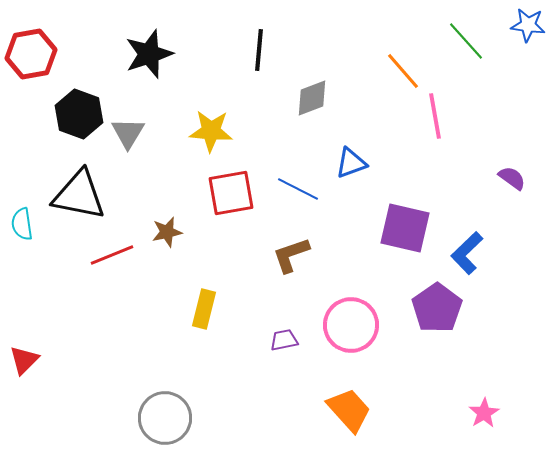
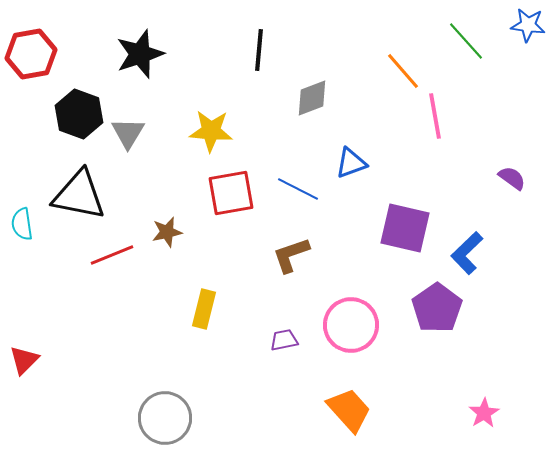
black star: moved 9 px left
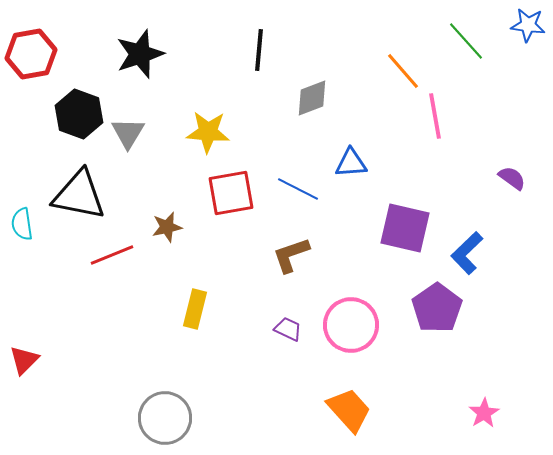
yellow star: moved 3 px left, 1 px down
blue triangle: rotated 16 degrees clockwise
brown star: moved 5 px up
yellow rectangle: moved 9 px left
purple trapezoid: moved 4 px right, 11 px up; rotated 36 degrees clockwise
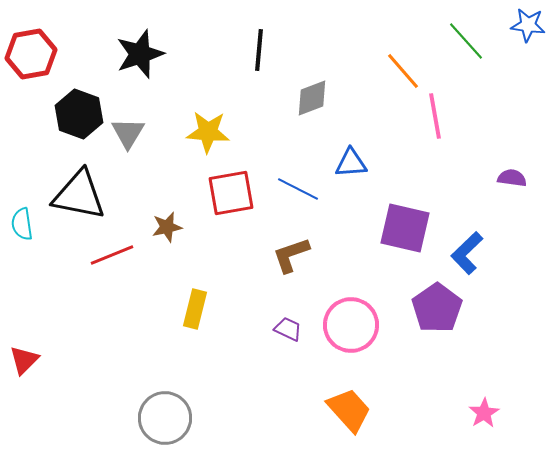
purple semicircle: rotated 28 degrees counterclockwise
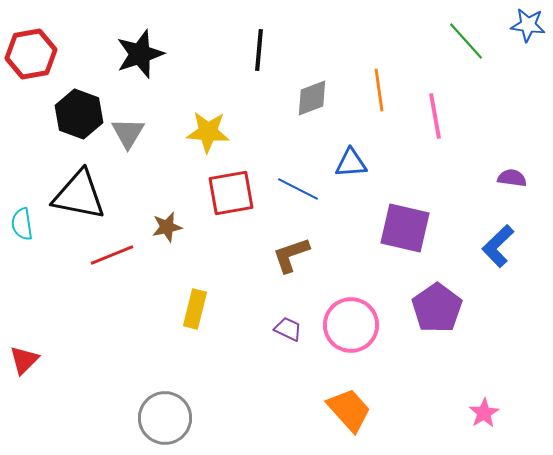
orange line: moved 24 px left, 19 px down; rotated 33 degrees clockwise
blue L-shape: moved 31 px right, 7 px up
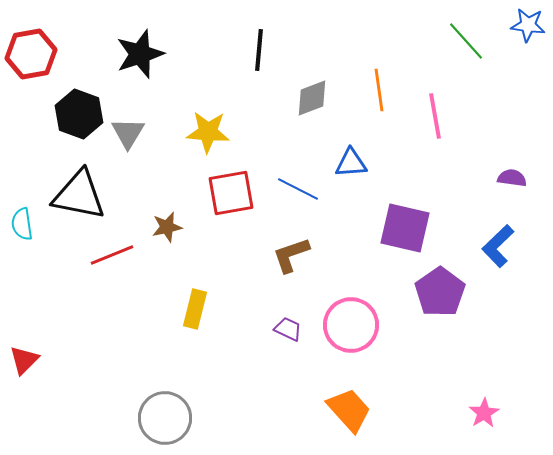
purple pentagon: moved 3 px right, 16 px up
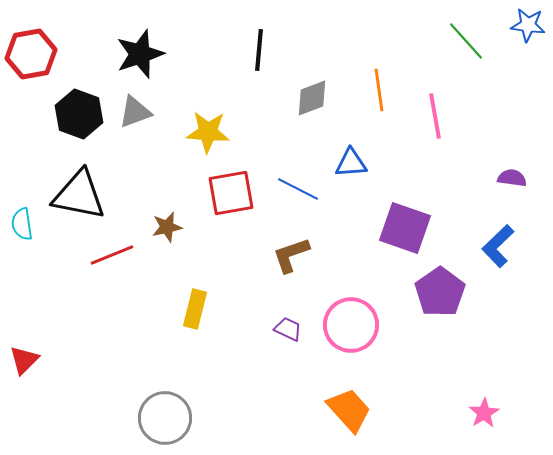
gray triangle: moved 7 px right, 21 px up; rotated 39 degrees clockwise
purple square: rotated 6 degrees clockwise
